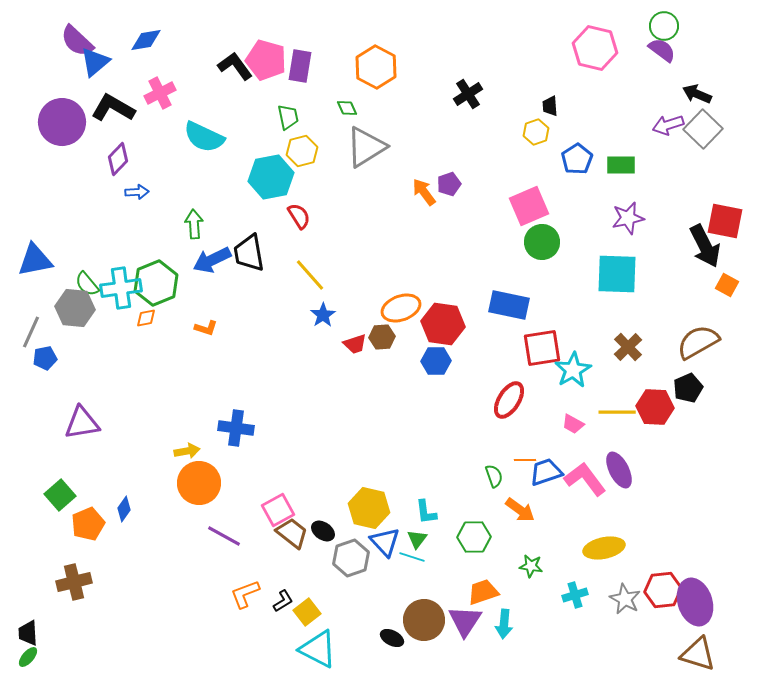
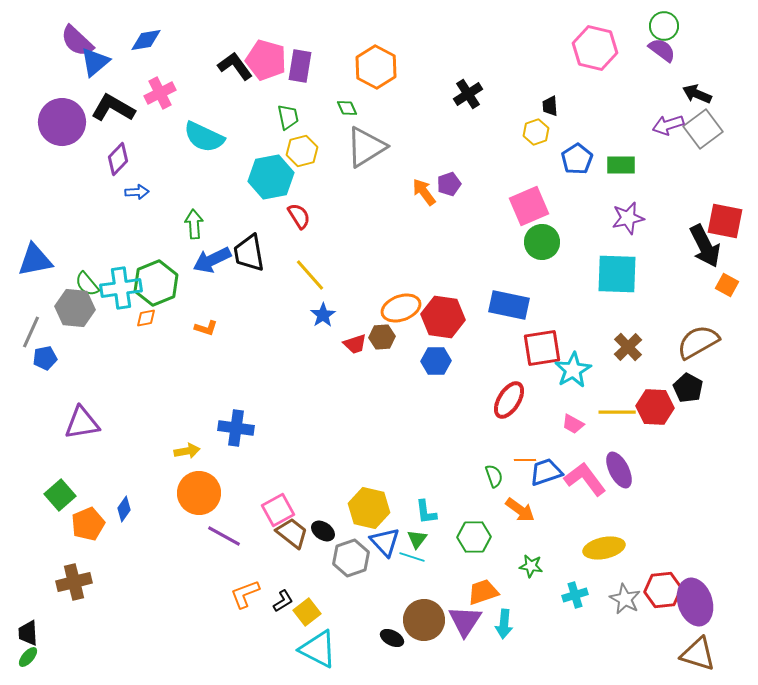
gray square at (703, 129): rotated 9 degrees clockwise
red hexagon at (443, 324): moved 7 px up
black pentagon at (688, 388): rotated 20 degrees counterclockwise
orange circle at (199, 483): moved 10 px down
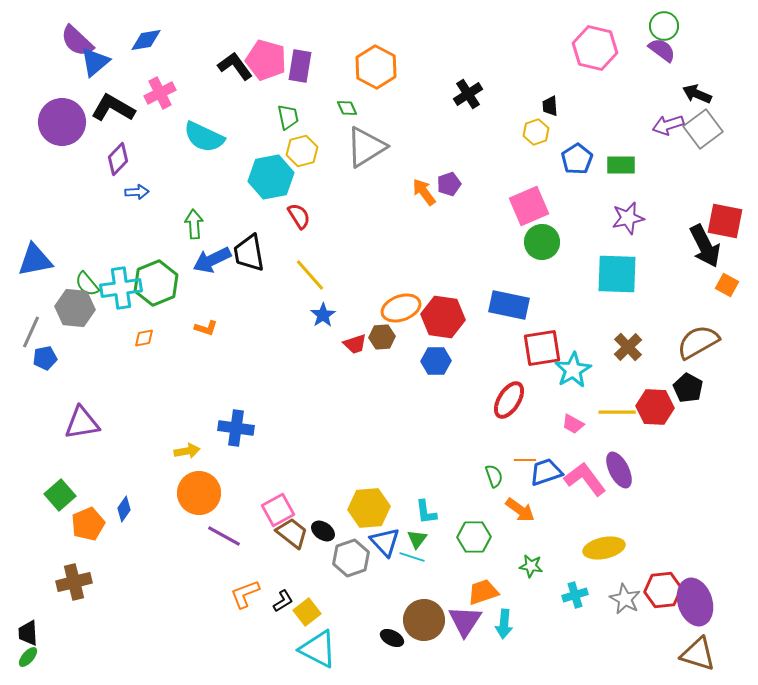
orange diamond at (146, 318): moved 2 px left, 20 px down
yellow hexagon at (369, 508): rotated 18 degrees counterclockwise
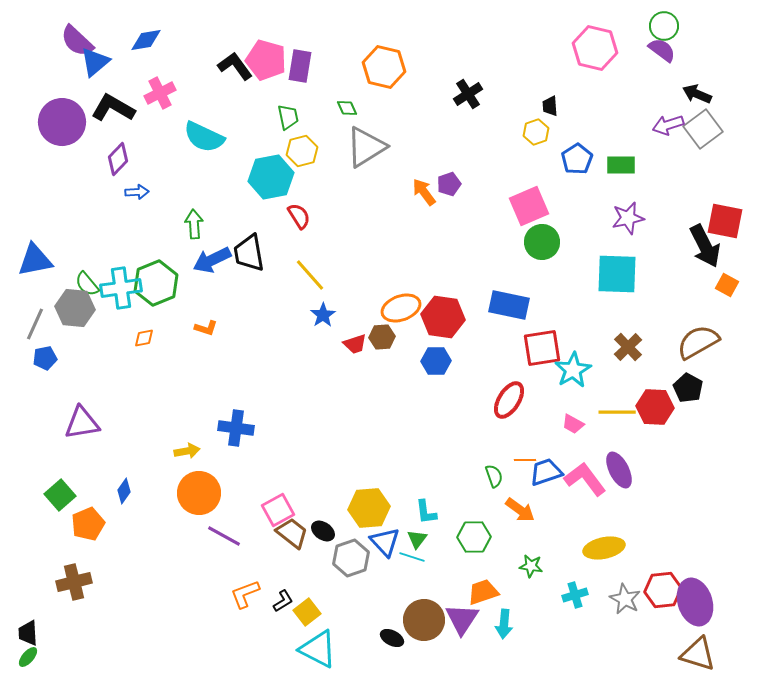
orange hexagon at (376, 67): moved 8 px right; rotated 15 degrees counterclockwise
gray line at (31, 332): moved 4 px right, 8 px up
blue diamond at (124, 509): moved 18 px up
purple triangle at (465, 621): moved 3 px left, 2 px up
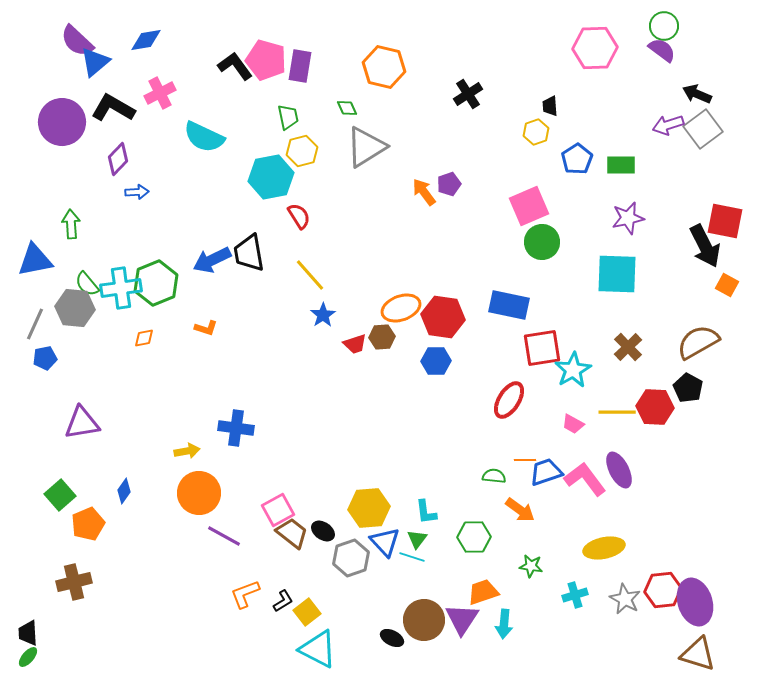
pink hexagon at (595, 48): rotated 15 degrees counterclockwise
green arrow at (194, 224): moved 123 px left
green semicircle at (494, 476): rotated 65 degrees counterclockwise
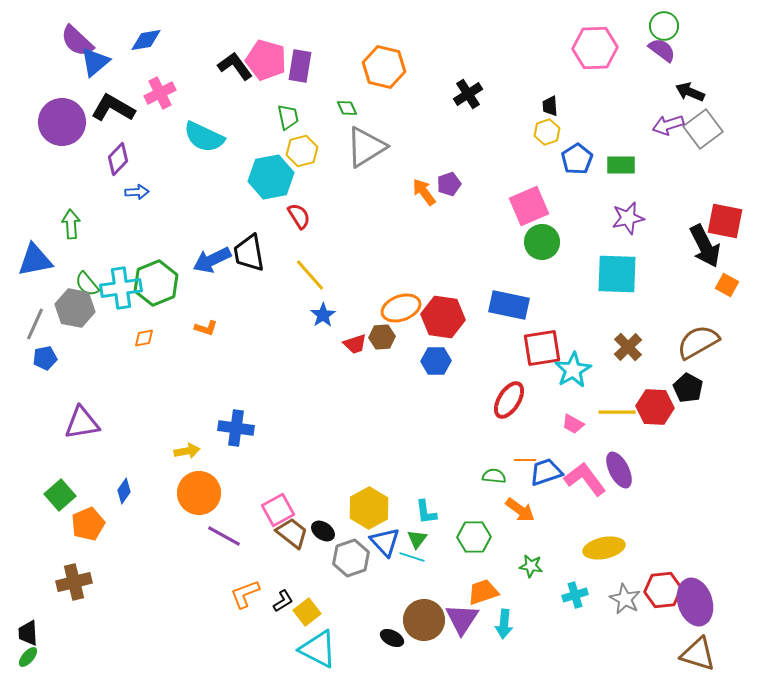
black arrow at (697, 94): moved 7 px left, 2 px up
yellow hexagon at (536, 132): moved 11 px right
gray hexagon at (75, 308): rotated 6 degrees clockwise
yellow hexagon at (369, 508): rotated 24 degrees counterclockwise
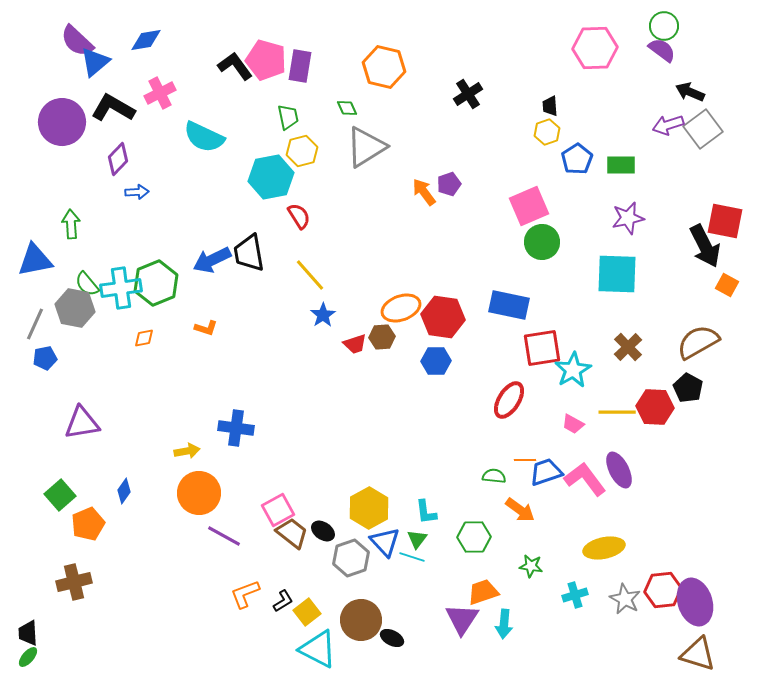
brown circle at (424, 620): moved 63 px left
